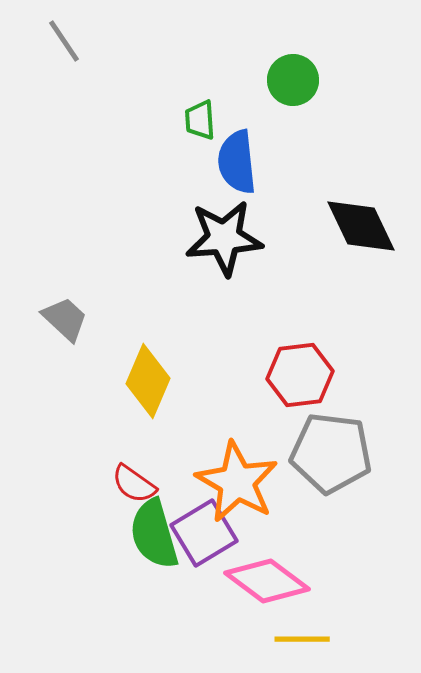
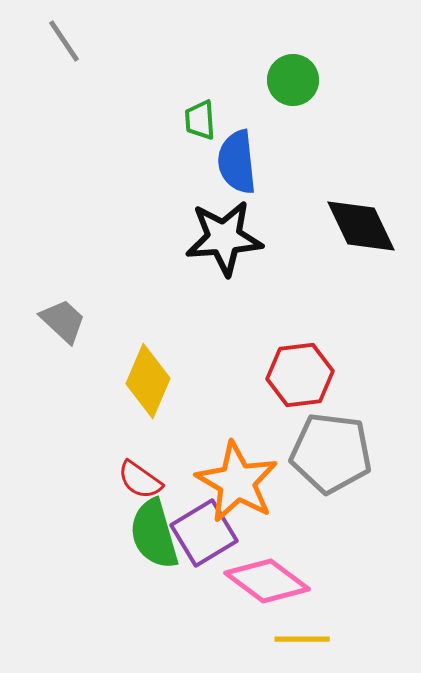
gray trapezoid: moved 2 px left, 2 px down
red semicircle: moved 6 px right, 4 px up
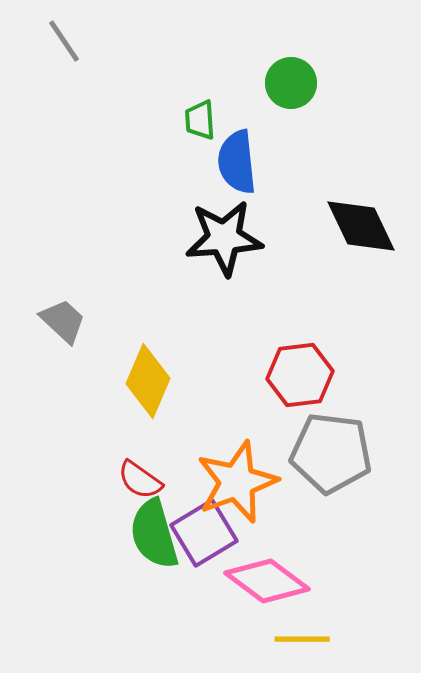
green circle: moved 2 px left, 3 px down
orange star: rotated 22 degrees clockwise
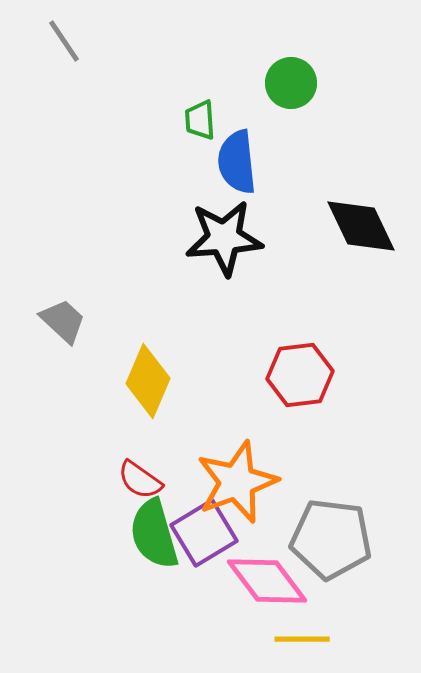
gray pentagon: moved 86 px down
pink diamond: rotated 16 degrees clockwise
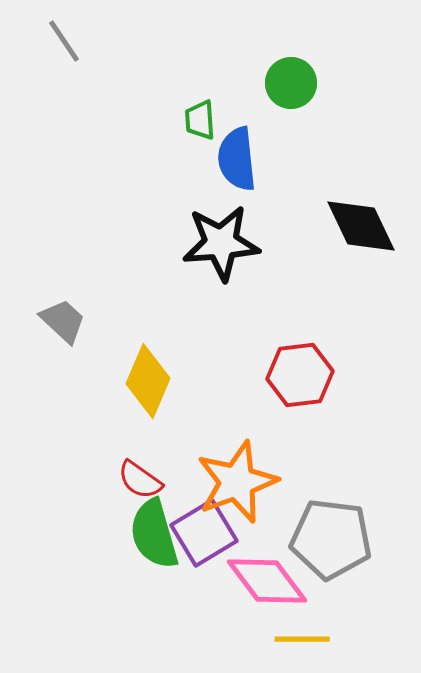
blue semicircle: moved 3 px up
black star: moved 3 px left, 5 px down
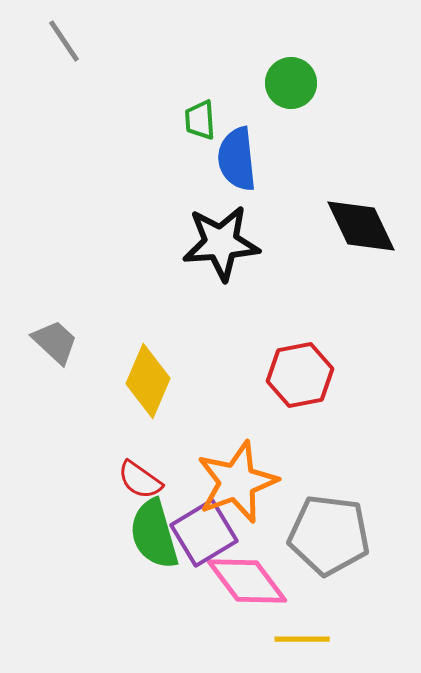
gray trapezoid: moved 8 px left, 21 px down
red hexagon: rotated 4 degrees counterclockwise
gray pentagon: moved 2 px left, 4 px up
pink diamond: moved 20 px left
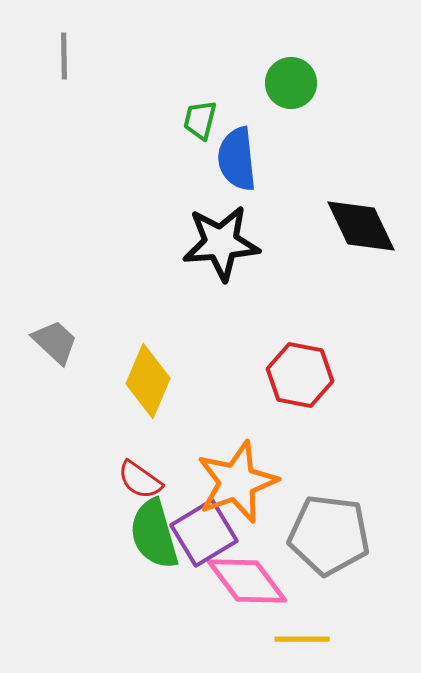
gray line: moved 15 px down; rotated 33 degrees clockwise
green trapezoid: rotated 18 degrees clockwise
red hexagon: rotated 22 degrees clockwise
